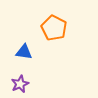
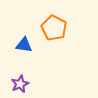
blue triangle: moved 7 px up
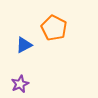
blue triangle: rotated 36 degrees counterclockwise
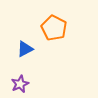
blue triangle: moved 1 px right, 4 px down
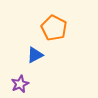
blue triangle: moved 10 px right, 6 px down
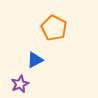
blue triangle: moved 5 px down
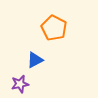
purple star: rotated 12 degrees clockwise
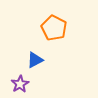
purple star: rotated 18 degrees counterclockwise
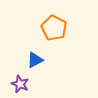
purple star: rotated 18 degrees counterclockwise
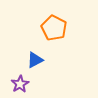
purple star: rotated 18 degrees clockwise
